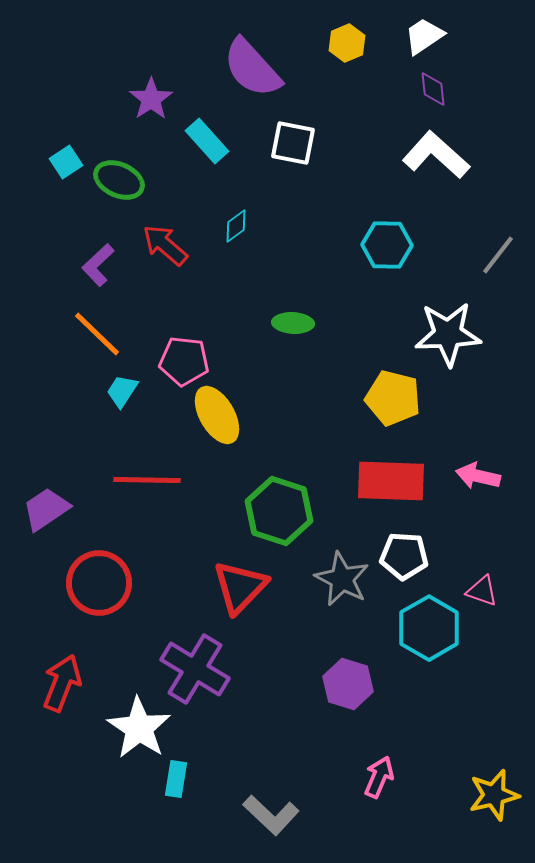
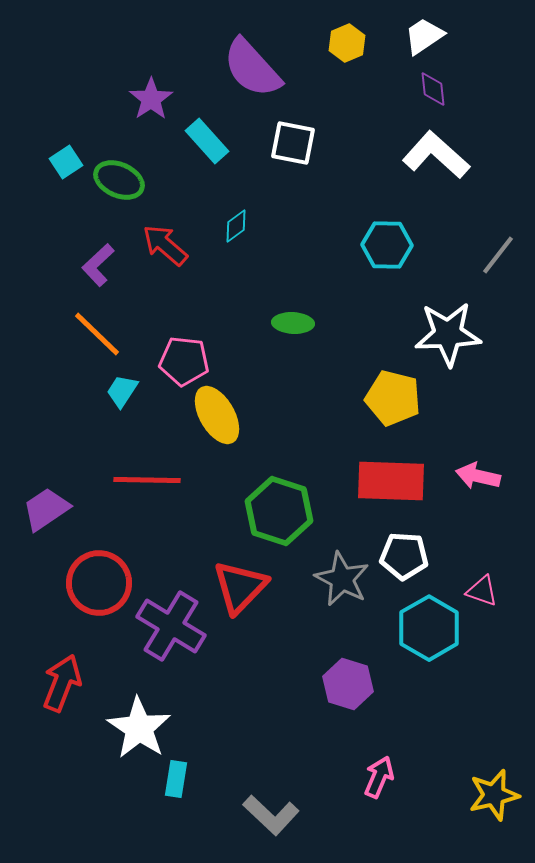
purple cross at (195, 669): moved 24 px left, 43 px up
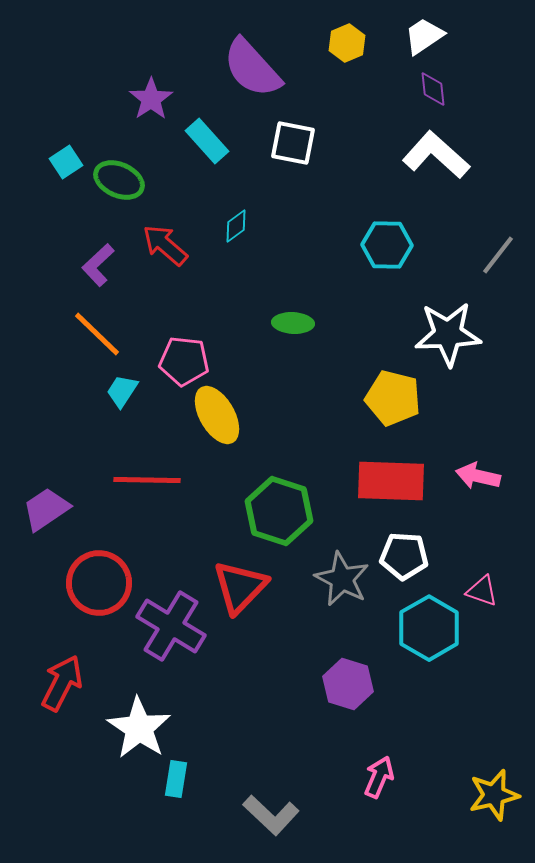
red arrow at (62, 683): rotated 6 degrees clockwise
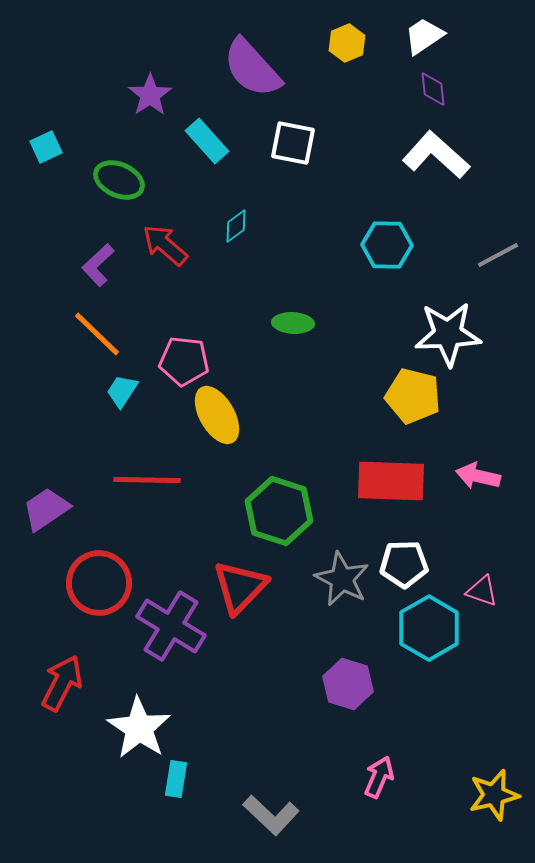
purple star at (151, 99): moved 1 px left, 4 px up
cyan square at (66, 162): moved 20 px left, 15 px up; rotated 8 degrees clockwise
gray line at (498, 255): rotated 24 degrees clockwise
yellow pentagon at (393, 398): moved 20 px right, 2 px up
white pentagon at (404, 556): moved 8 px down; rotated 6 degrees counterclockwise
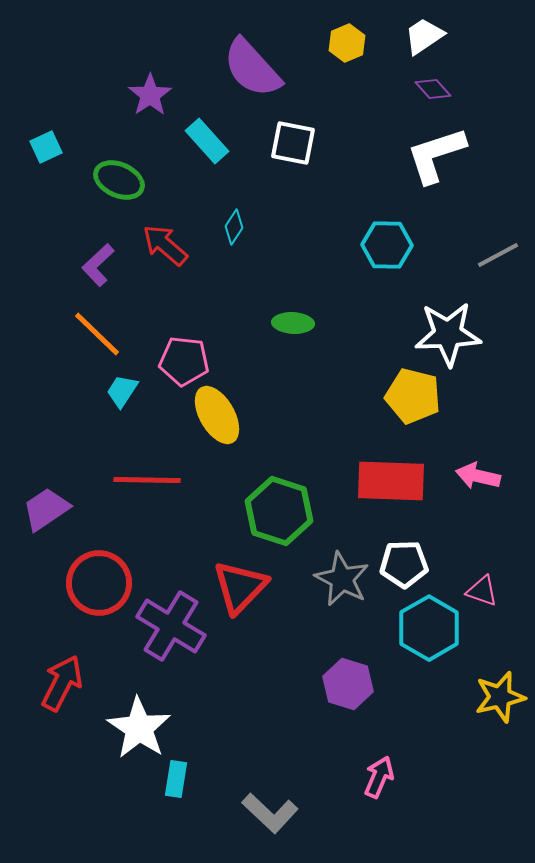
purple diamond at (433, 89): rotated 36 degrees counterclockwise
white L-shape at (436, 155): rotated 60 degrees counterclockwise
cyan diamond at (236, 226): moved 2 px left, 1 px down; rotated 20 degrees counterclockwise
yellow star at (494, 795): moved 6 px right, 98 px up
gray L-shape at (271, 815): moved 1 px left, 2 px up
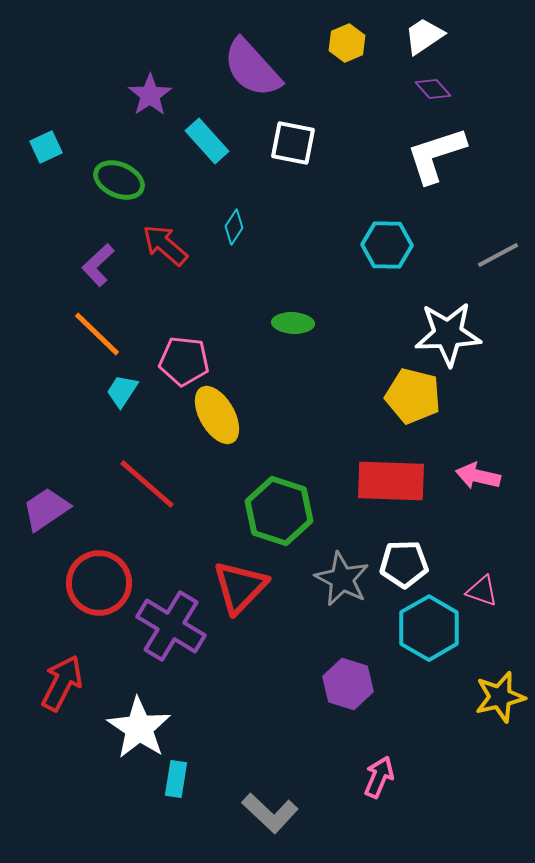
red line at (147, 480): moved 4 px down; rotated 40 degrees clockwise
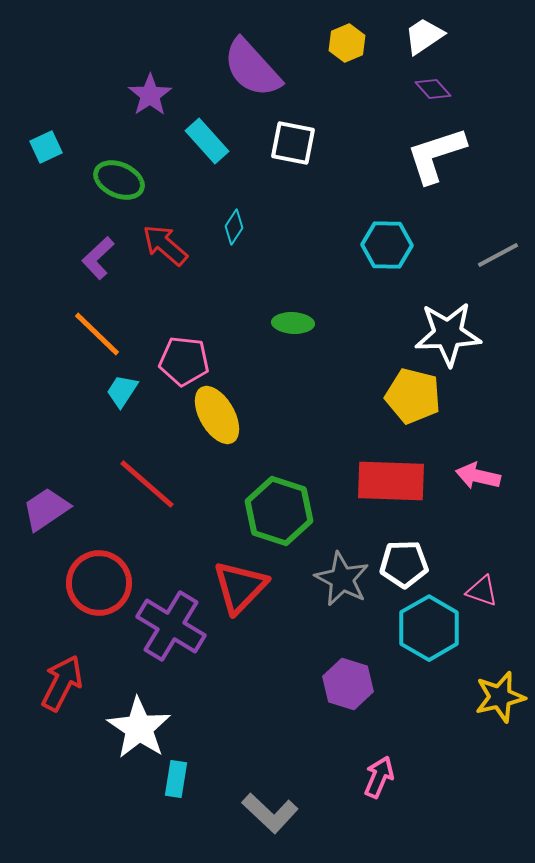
purple L-shape at (98, 265): moved 7 px up
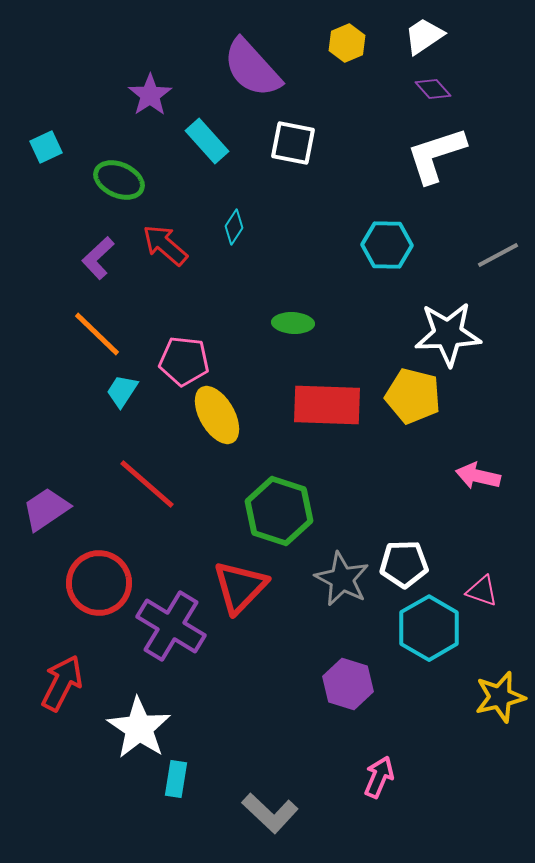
red rectangle at (391, 481): moved 64 px left, 76 px up
